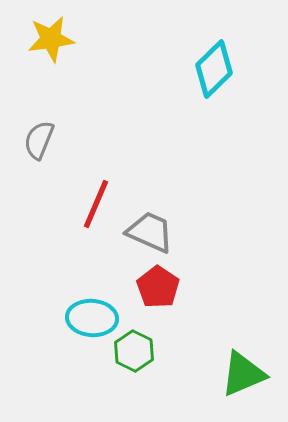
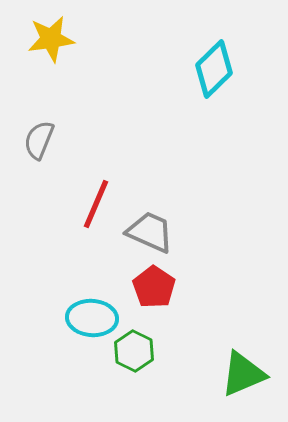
red pentagon: moved 4 px left
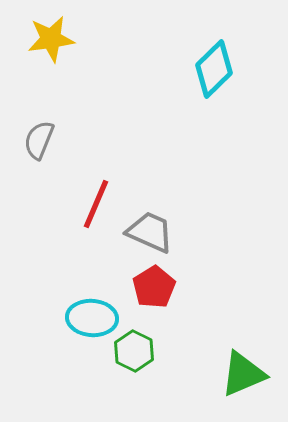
red pentagon: rotated 6 degrees clockwise
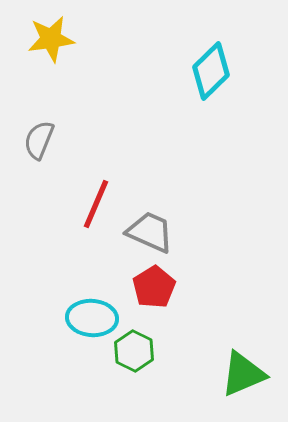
cyan diamond: moved 3 px left, 2 px down
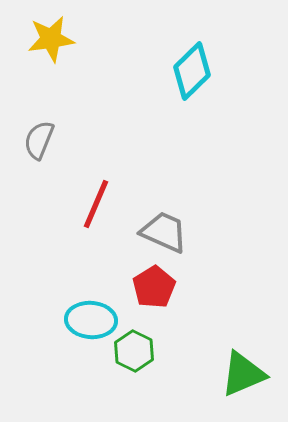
cyan diamond: moved 19 px left
gray trapezoid: moved 14 px right
cyan ellipse: moved 1 px left, 2 px down
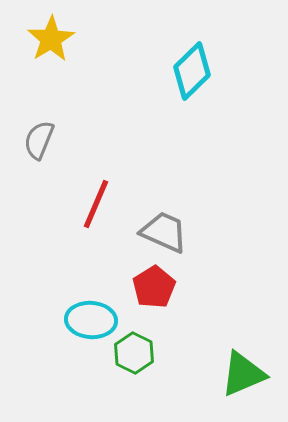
yellow star: rotated 24 degrees counterclockwise
green hexagon: moved 2 px down
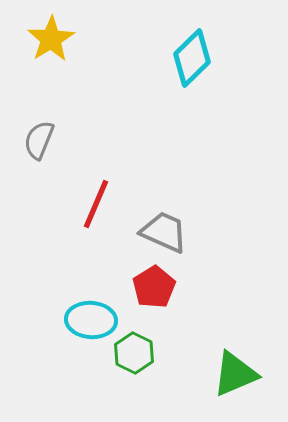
cyan diamond: moved 13 px up
green triangle: moved 8 px left
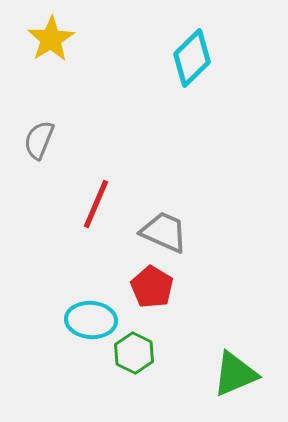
red pentagon: moved 2 px left; rotated 9 degrees counterclockwise
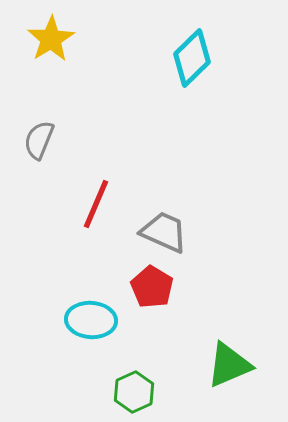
green hexagon: moved 39 px down; rotated 9 degrees clockwise
green triangle: moved 6 px left, 9 px up
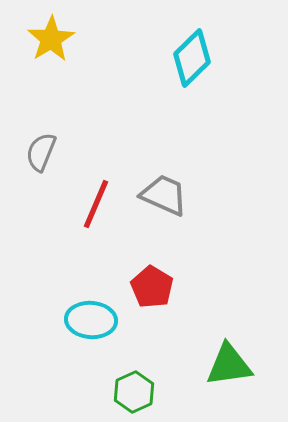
gray semicircle: moved 2 px right, 12 px down
gray trapezoid: moved 37 px up
green triangle: rotated 15 degrees clockwise
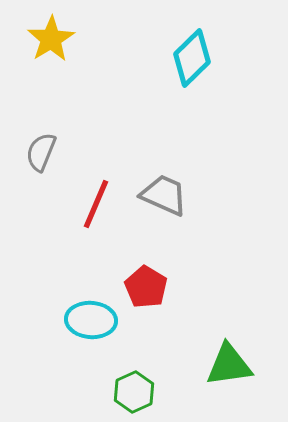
red pentagon: moved 6 px left
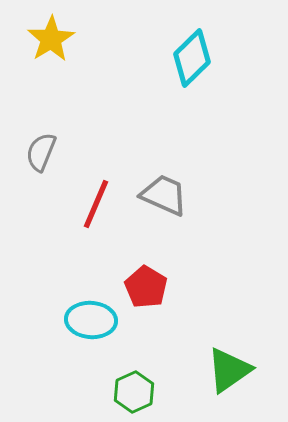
green triangle: moved 5 px down; rotated 27 degrees counterclockwise
